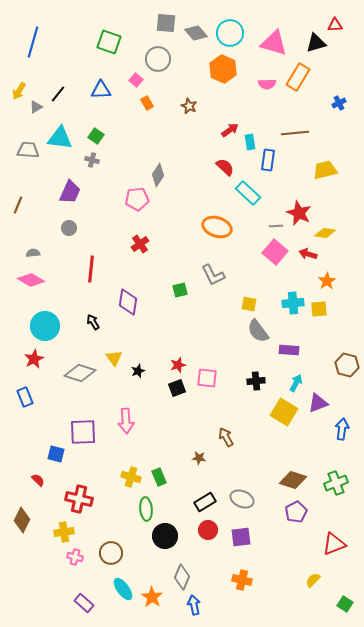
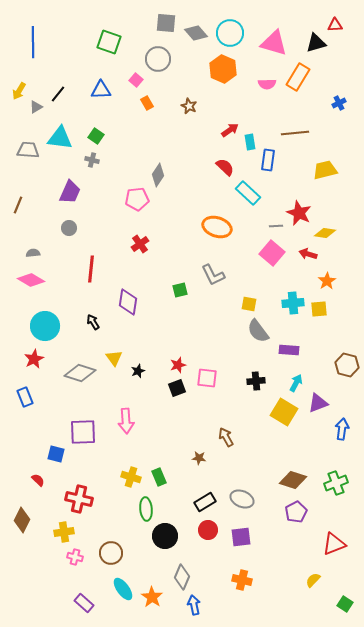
blue line at (33, 42): rotated 16 degrees counterclockwise
pink square at (275, 252): moved 3 px left, 1 px down
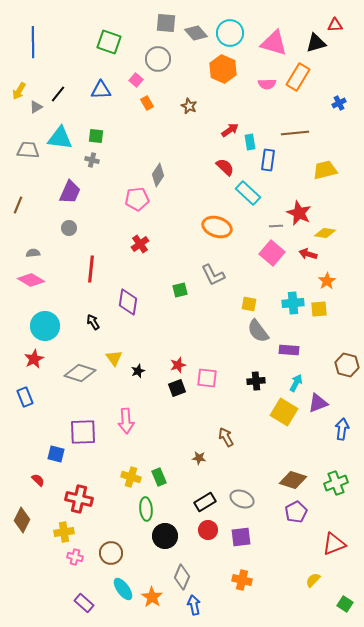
green square at (96, 136): rotated 28 degrees counterclockwise
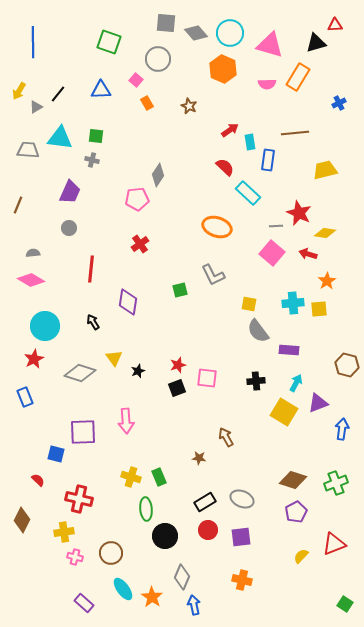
pink triangle at (274, 43): moved 4 px left, 2 px down
yellow semicircle at (313, 580): moved 12 px left, 24 px up
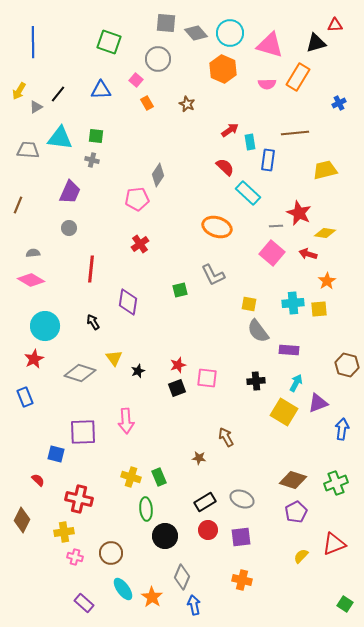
brown star at (189, 106): moved 2 px left, 2 px up
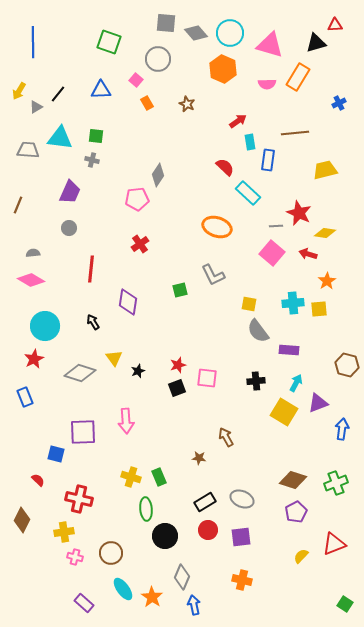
red arrow at (230, 130): moved 8 px right, 9 px up
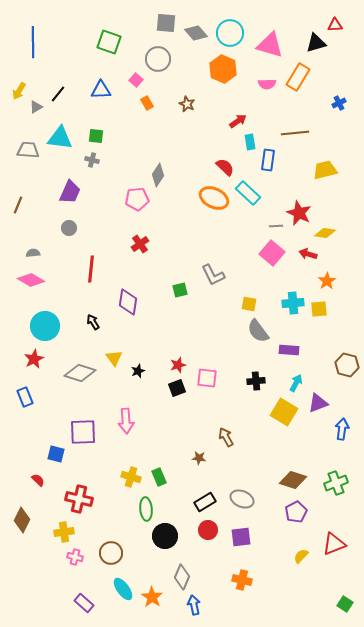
orange ellipse at (217, 227): moved 3 px left, 29 px up; rotated 8 degrees clockwise
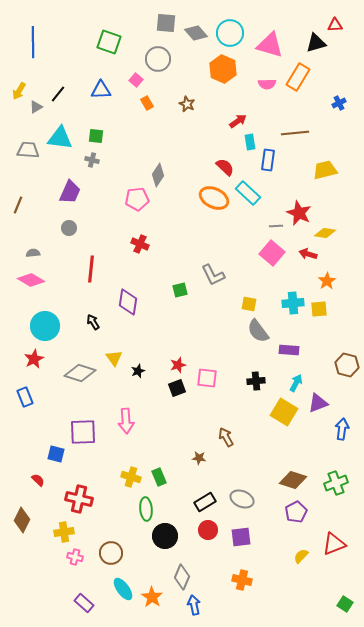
red cross at (140, 244): rotated 30 degrees counterclockwise
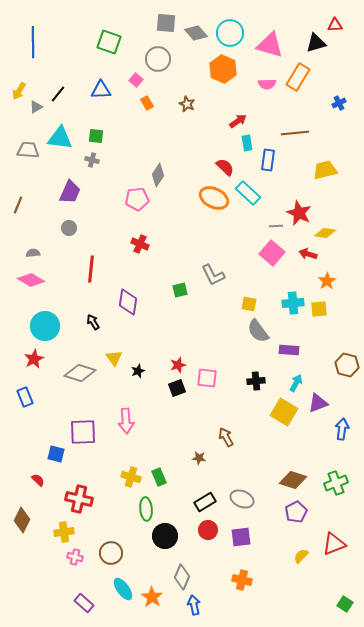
cyan rectangle at (250, 142): moved 3 px left, 1 px down
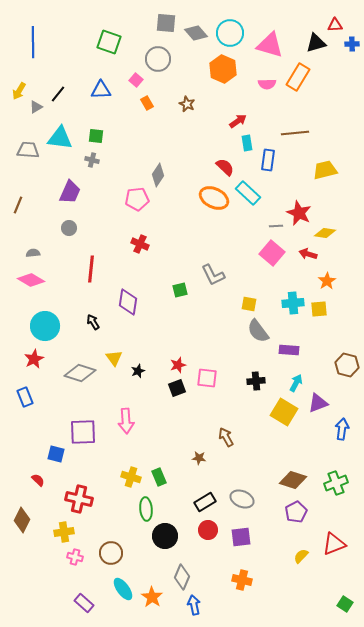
blue cross at (339, 103): moved 13 px right, 59 px up; rotated 24 degrees clockwise
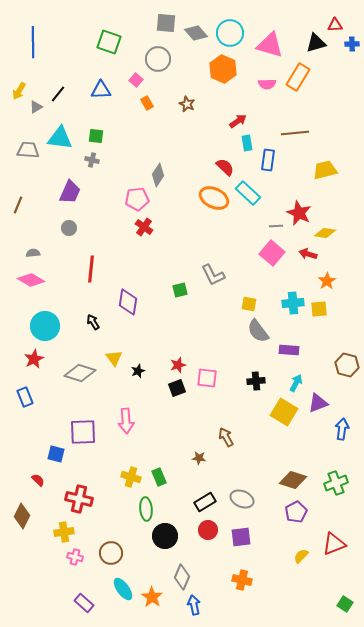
red cross at (140, 244): moved 4 px right, 17 px up; rotated 12 degrees clockwise
brown diamond at (22, 520): moved 4 px up
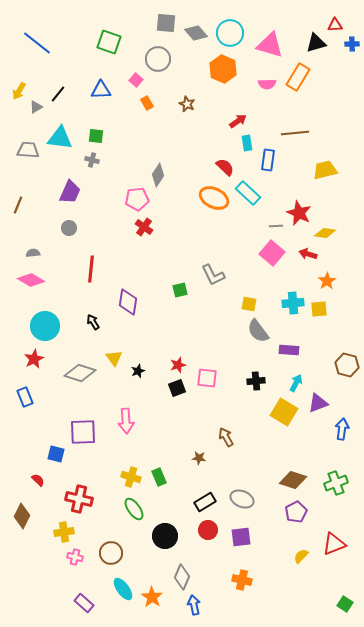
blue line at (33, 42): moved 4 px right, 1 px down; rotated 52 degrees counterclockwise
green ellipse at (146, 509): moved 12 px left; rotated 30 degrees counterclockwise
